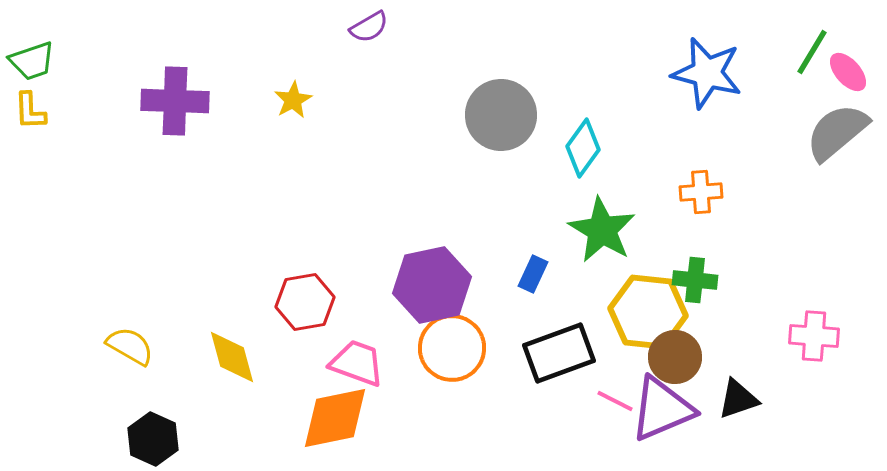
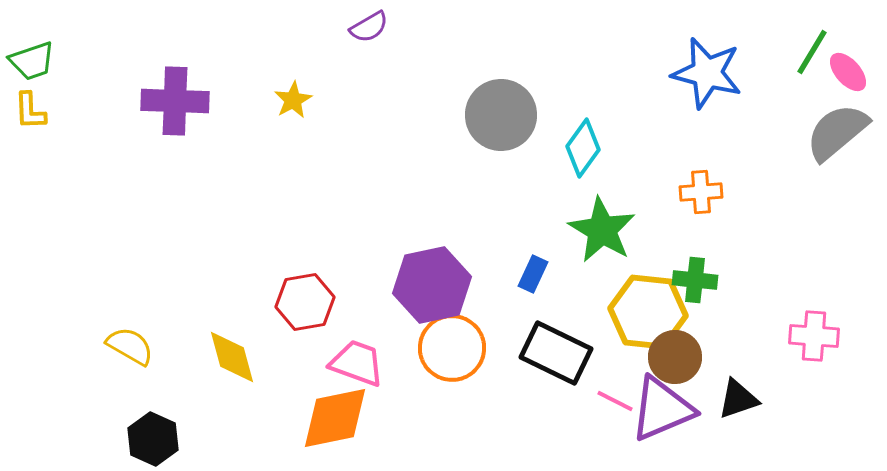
black rectangle: moved 3 px left; rotated 46 degrees clockwise
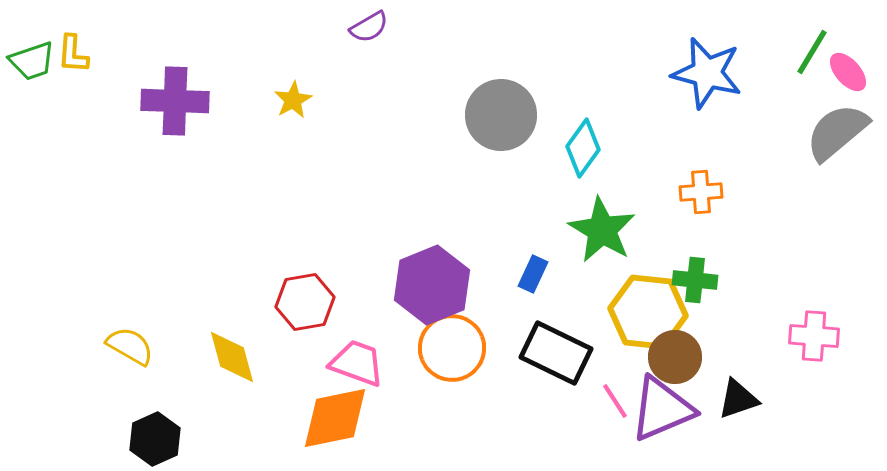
yellow L-shape: moved 43 px right, 57 px up; rotated 6 degrees clockwise
purple hexagon: rotated 10 degrees counterclockwise
pink line: rotated 30 degrees clockwise
black hexagon: moved 2 px right; rotated 12 degrees clockwise
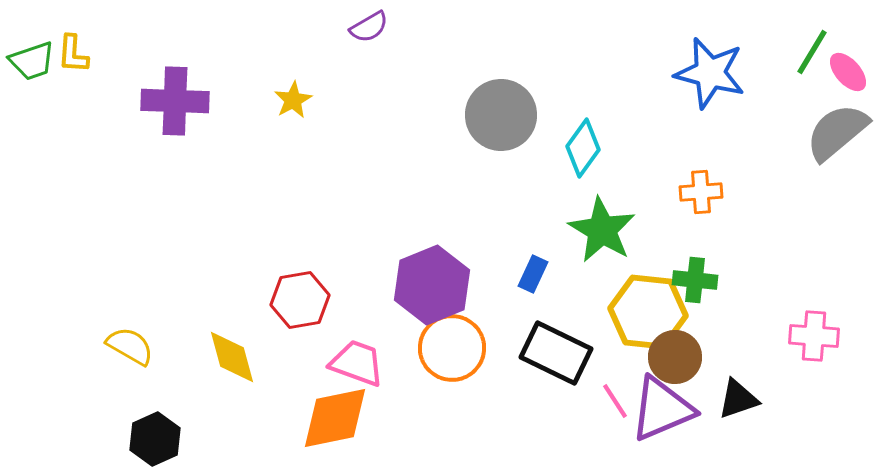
blue star: moved 3 px right
red hexagon: moved 5 px left, 2 px up
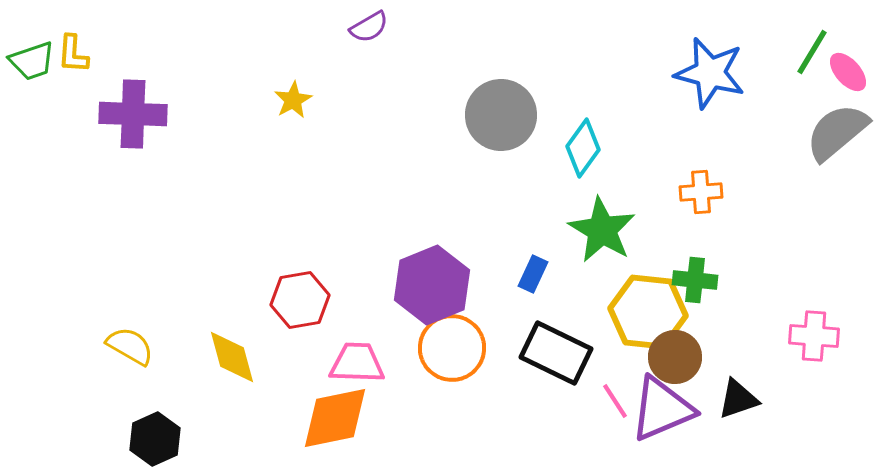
purple cross: moved 42 px left, 13 px down
pink trapezoid: rotated 18 degrees counterclockwise
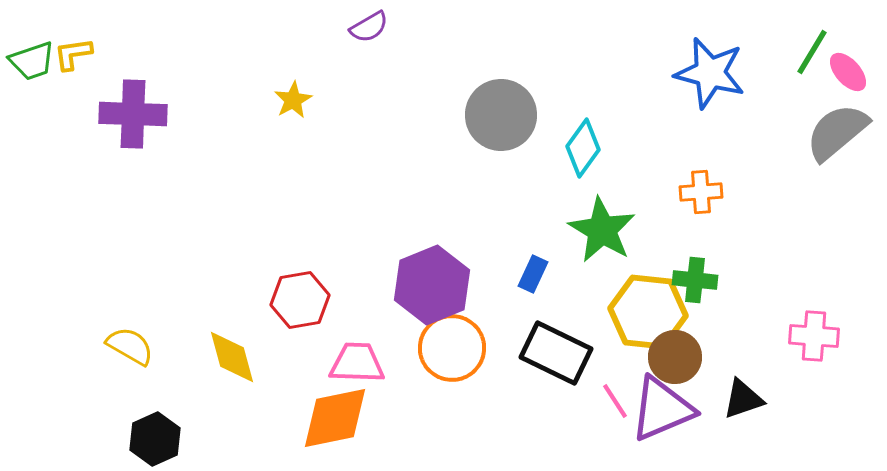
yellow L-shape: rotated 78 degrees clockwise
black triangle: moved 5 px right
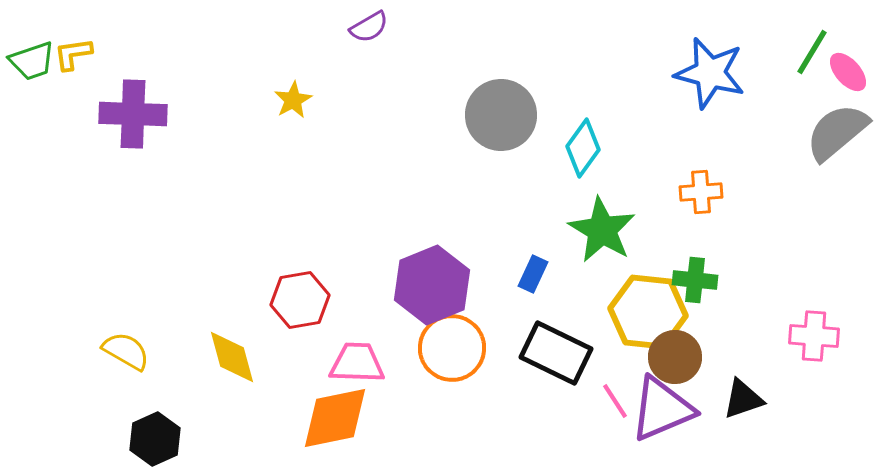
yellow semicircle: moved 4 px left, 5 px down
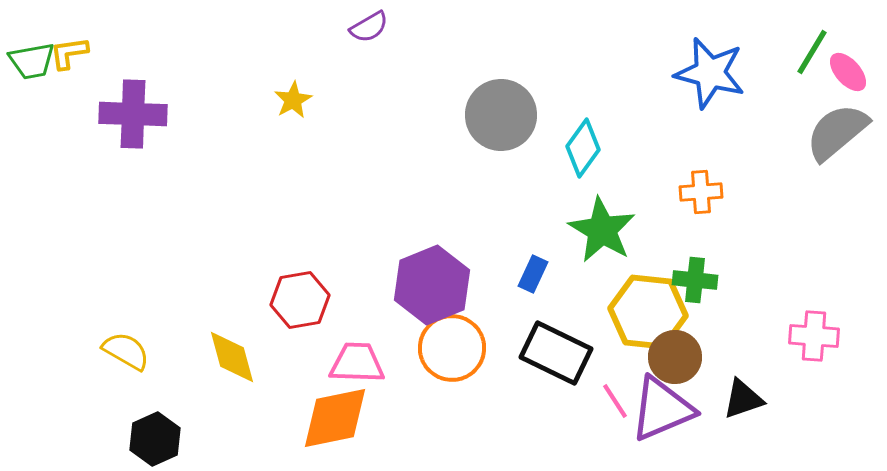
yellow L-shape: moved 4 px left, 1 px up
green trapezoid: rotated 9 degrees clockwise
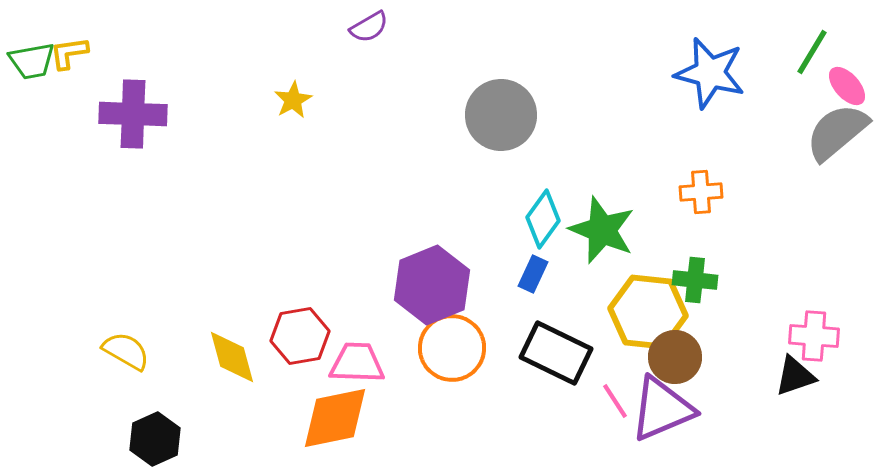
pink ellipse: moved 1 px left, 14 px down
cyan diamond: moved 40 px left, 71 px down
green star: rotated 8 degrees counterclockwise
red hexagon: moved 36 px down
black triangle: moved 52 px right, 23 px up
